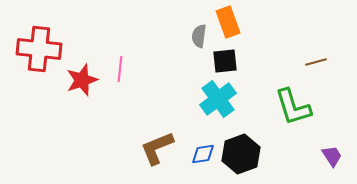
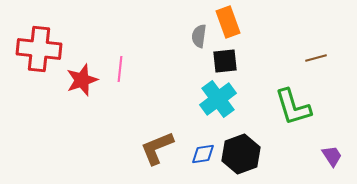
brown line: moved 4 px up
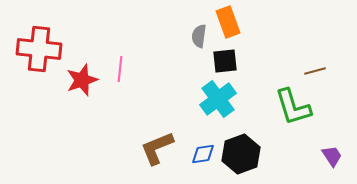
brown line: moved 1 px left, 13 px down
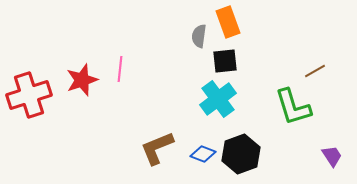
red cross: moved 10 px left, 46 px down; rotated 24 degrees counterclockwise
brown line: rotated 15 degrees counterclockwise
blue diamond: rotated 30 degrees clockwise
